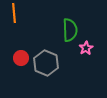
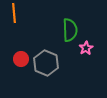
red circle: moved 1 px down
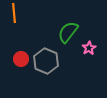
green semicircle: moved 2 px left, 2 px down; rotated 140 degrees counterclockwise
pink star: moved 3 px right
gray hexagon: moved 2 px up
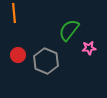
green semicircle: moved 1 px right, 2 px up
pink star: rotated 24 degrees clockwise
red circle: moved 3 px left, 4 px up
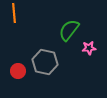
red circle: moved 16 px down
gray hexagon: moved 1 px left, 1 px down; rotated 10 degrees counterclockwise
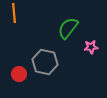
green semicircle: moved 1 px left, 2 px up
pink star: moved 2 px right, 1 px up
red circle: moved 1 px right, 3 px down
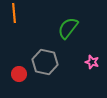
pink star: moved 1 px right, 15 px down; rotated 24 degrees clockwise
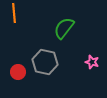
green semicircle: moved 4 px left
red circle: moved 1 px left, 2 px up
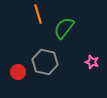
orange line: moved 24 px right, 1 px down; rotated 12 degrees counterclockwise
